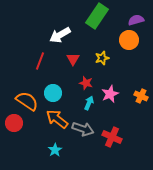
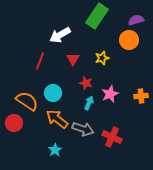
orange cross: rotated 32 degrees counterclockwise
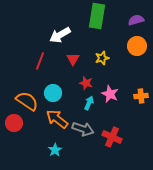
green rectangle: rotated 25 degrees counterclockwise
orange circle: moved 8 px right, 6 px down
pink star: rotated 24 degrees counterclockwise
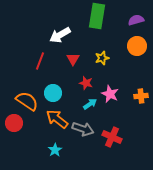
cyan arrow: moved 1 px right, 1 px down; rotated 32 degrees clockwise
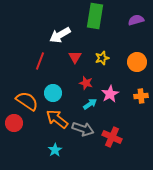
green rectangle: moved 2 px left
orange circle: moved 16 px down
red triangle: moved 2 px right, 2 px up
pink star: rotated 18 degrees clockwise
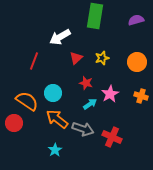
white arrow: moved 2 px down
red triangle: moved 1 px right, 1 px down; rotated 16 degrees clockwise
red line: moved 6 px left
orange cross: rotated 24 degrees clockwise
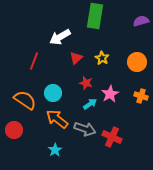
purple semicircle: moved 5 px right, 1 px down
yellow star: rotated 24 degrees counterclockwise
orange semicircle: moved 2 px left, 1 px up
red circle: moved 7 px down
gray arrow: moved 2 px right
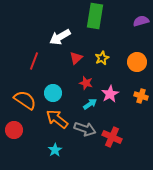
yellow star: rotated 16 degrees clockwise
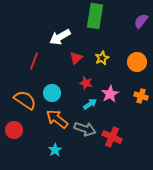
purple semicircle: rotated 35 degrees counterclockwise
cyan circle: moved 1 px left
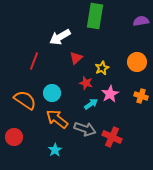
purple semicircle: rotated 42 degrees clockwise
yellow star: moved 10 px down
cyan arrow: moved 1 px right
red circle: moved 7 px down
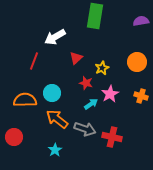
white arrow: moved 5 px left
orange semicircle: rotated 35 degrees counterclockwise
red cross: rotated 12 degrees counterclockwise
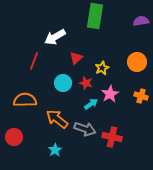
cyan circle: moved 11 px right, 10 px up
